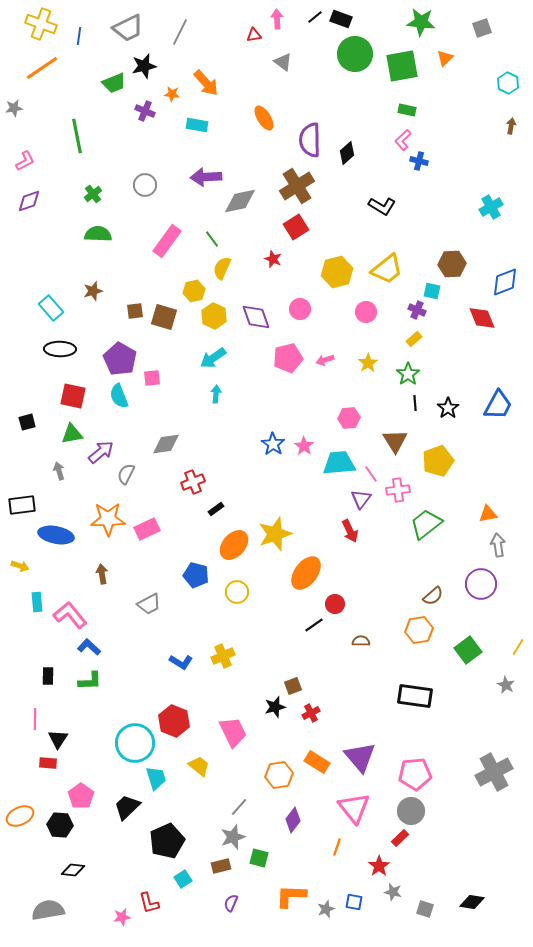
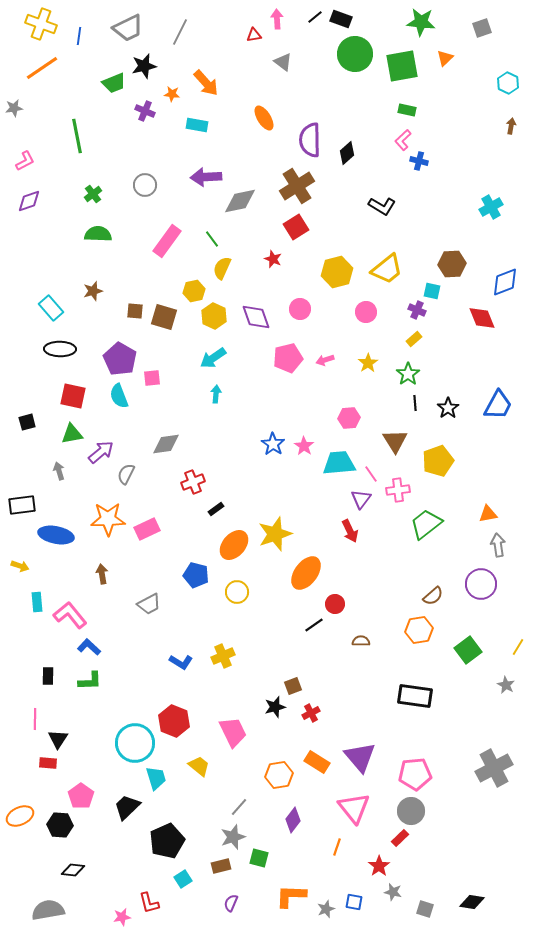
brown square at (135, 311): rotated 12 degrees clockwise
gray cross at (494, 772): moved 4 px up
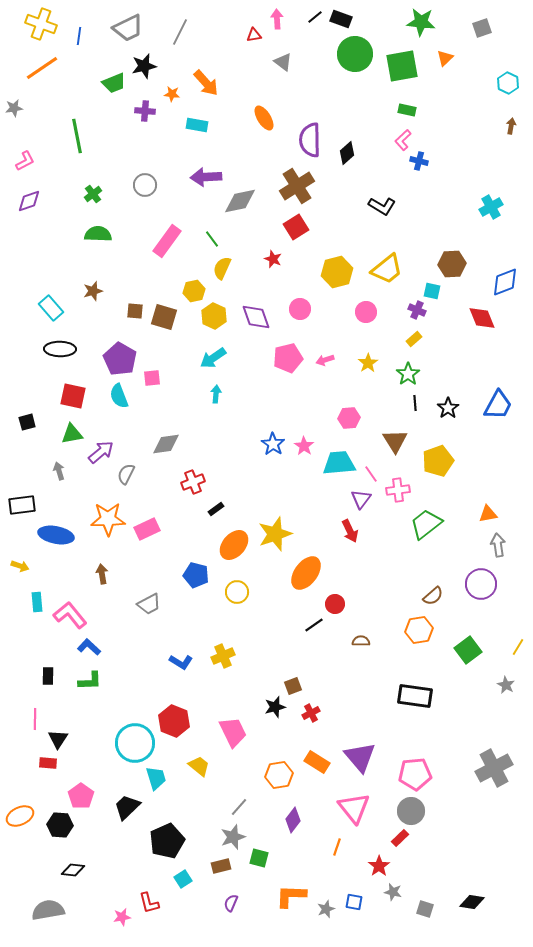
purple cross at (145, 111): rotated 18 degrees counterclockwise
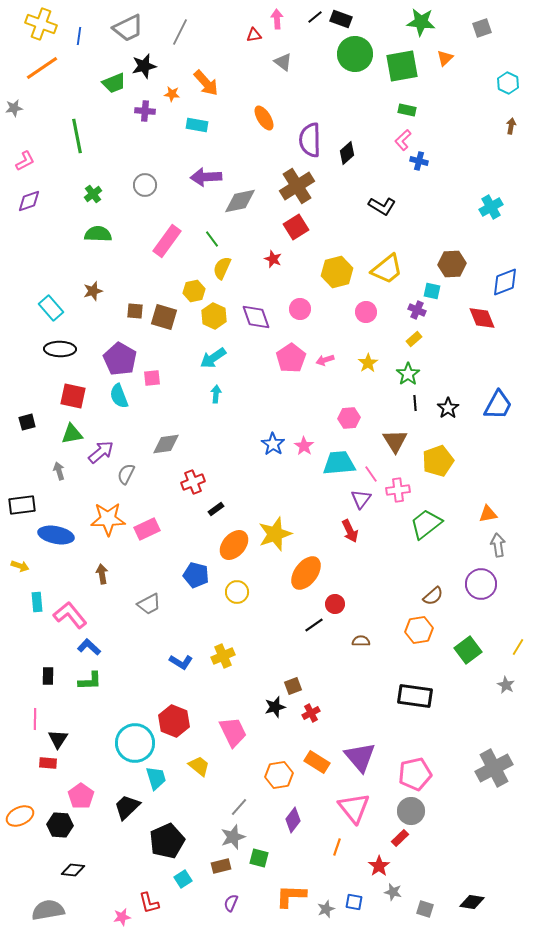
pink pentagon at (288, 358): moved 3 px right; rotated 20 degrees counterclockwise
pink pentagon at (415, 774): rotated 8 degrees counterclockwise
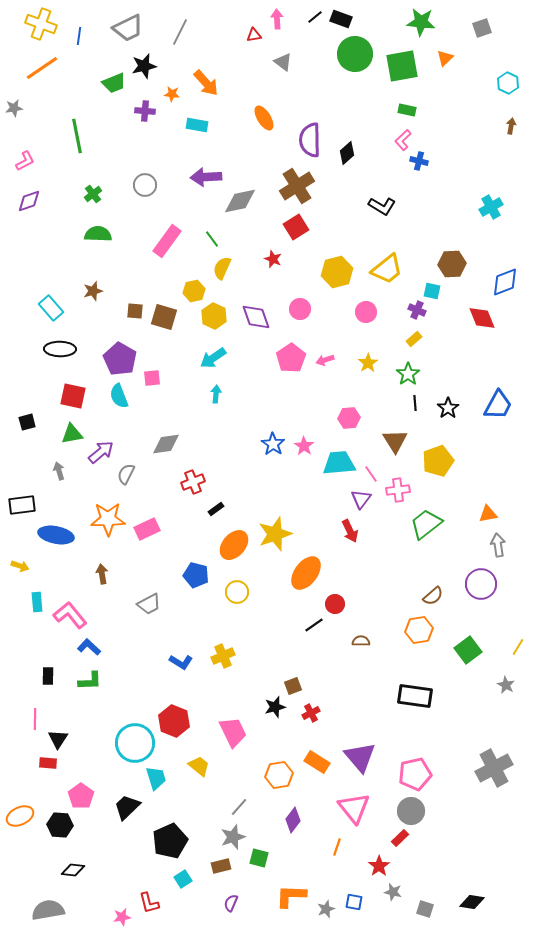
black pentagon at (167, 841): moved 3 px right
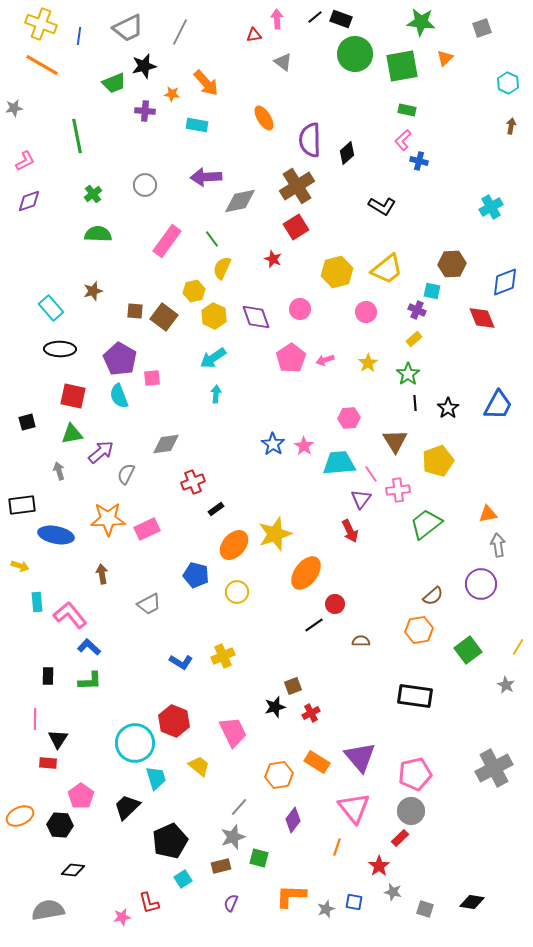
orange line at (42, 68): moved 3 px up; rotated 64 degrees clockwise
brown square at (164, 317): rotated 20 degrees clockwise
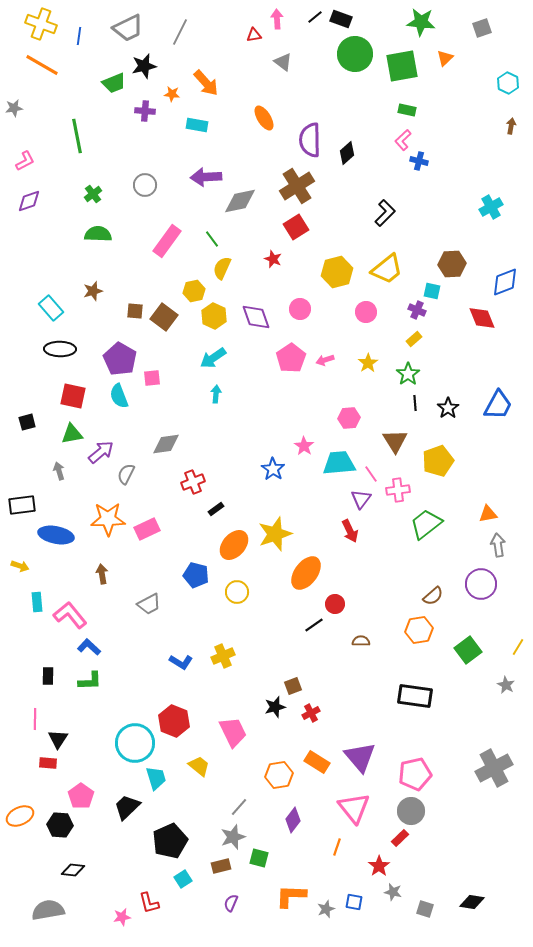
black L-shape at (382, 206): moved 3 px right, 7 px down; rotated 76 degrees counterclockwise
blue star at (273, 444): moved 25 px down
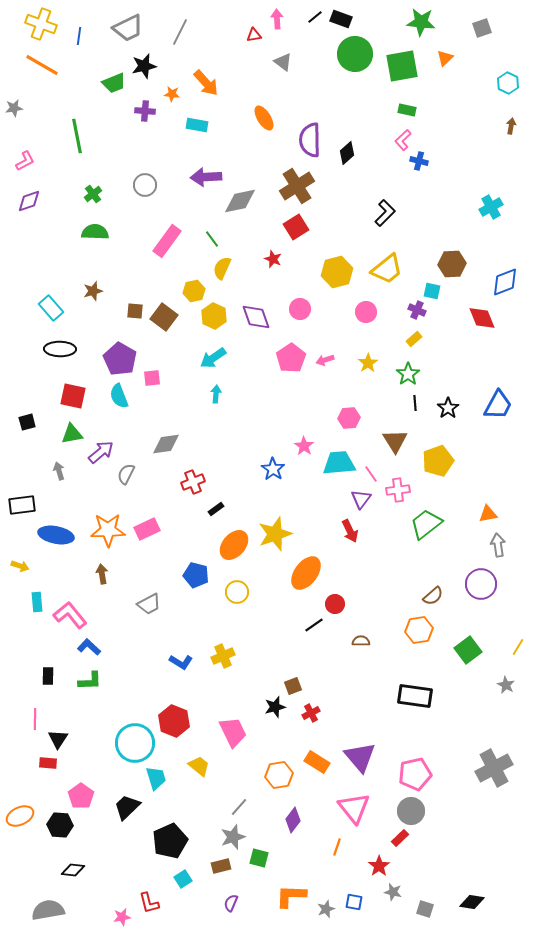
green semicircle at (98, 234): moved 3 px left, 2 px up
orange star at (108, 519): moved 11 px down
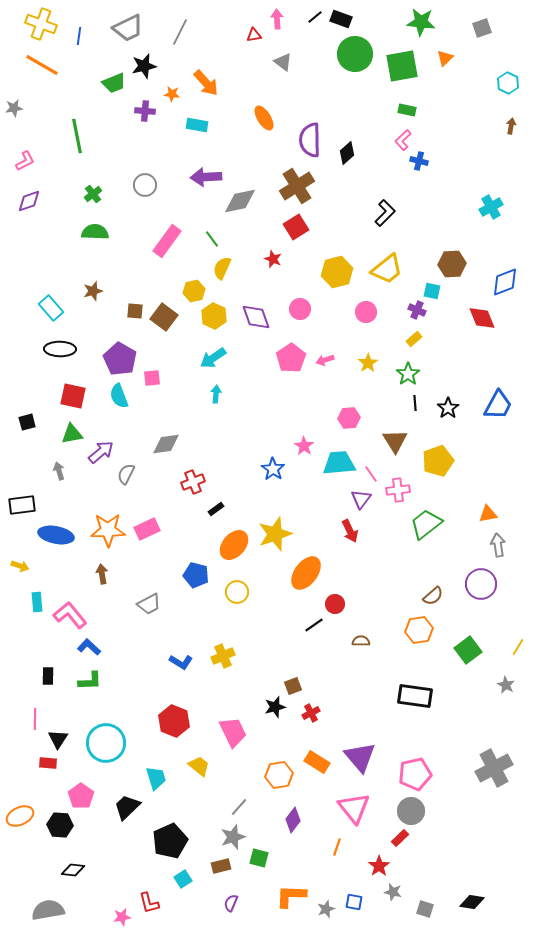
cyan circle at (135, 743): moved 29 px left
